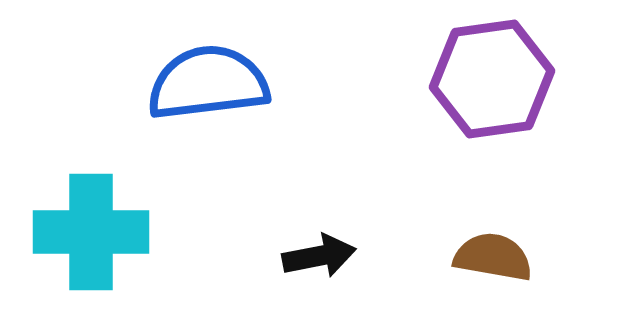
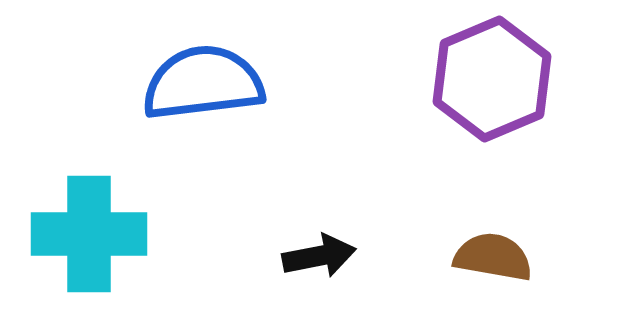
purple hexagon: rotated 15 degrees counterclockwise
blue semicircle: moved 5 px left
cyan cross: moved 2 px left, 2 px down
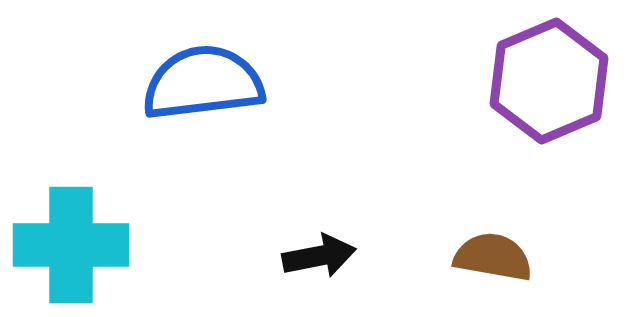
purple hexagon: moved 57 px right, 2 px down
cyan cross: moved 18 px left, 11 px down
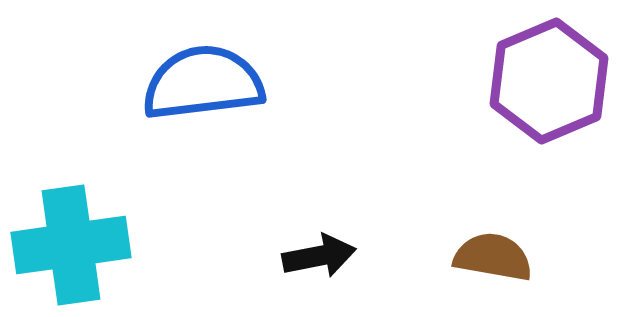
cyan cross: rotated 8 degrees counterclockwise
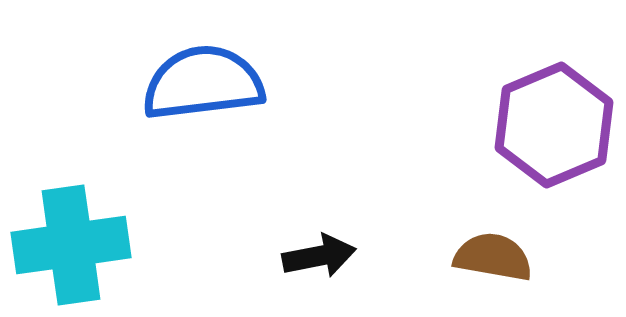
purple hexagon: moved 5 px right, 44 px down
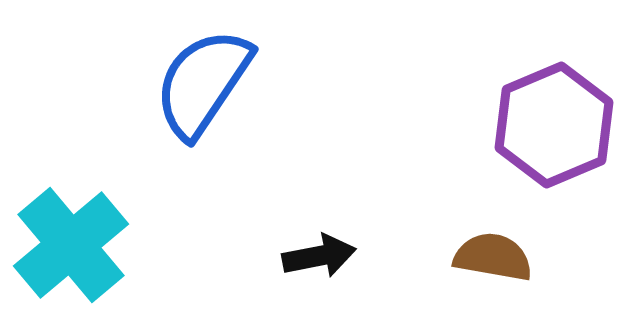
blue semicircle: rotated 49 degrees counterclockwise
cyan cross: rotated 32 degrees counterclockwise
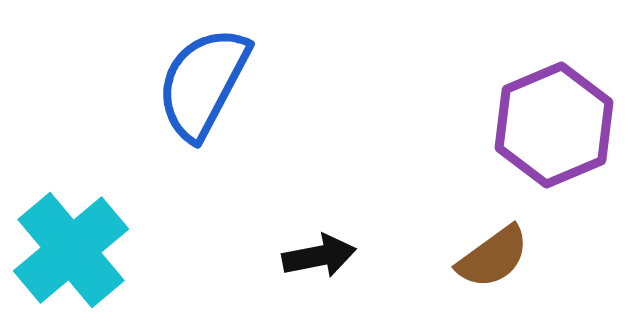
blue semicircle: rotated 6 degrees counterclockwise
cyan cross: moved 5 px down
brown semicircle: rotated 134 degrees clockwise
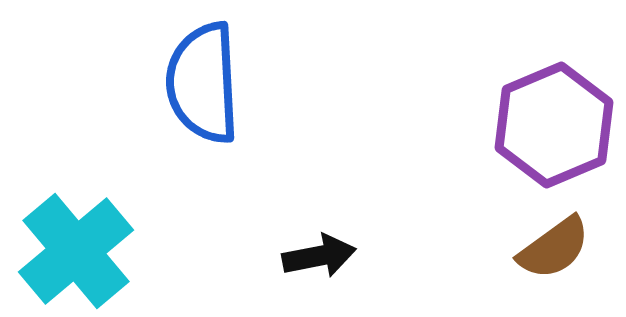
blue semicircle: rotated 31 degrees counterclockwise
cyan cross: moved 5 px right, 1 px down
brown semicircle: moved 61 px right, 9 px up
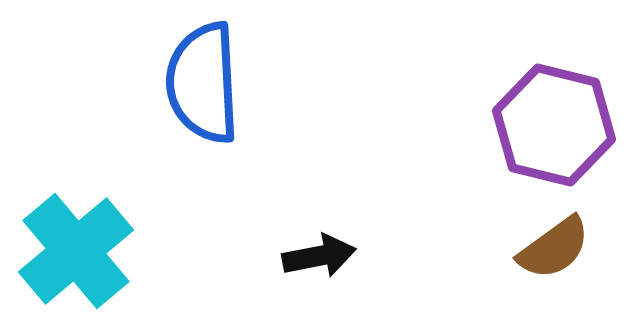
purple hexagon: rotated 23 degrees counterclockwise
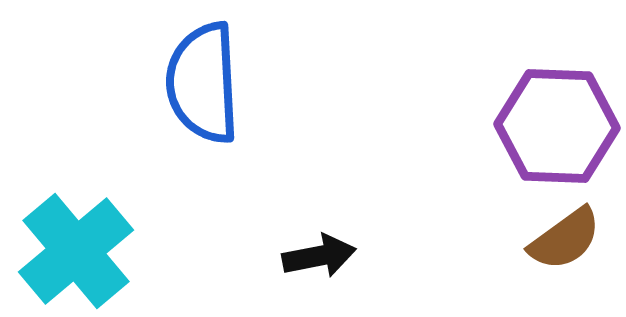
purple hexagon: moved 3 px right, 1 px down; rotated 12 degrees counterclockwise
brown semicircle: moved 11 px right, 9 px up
